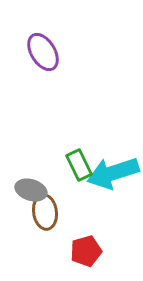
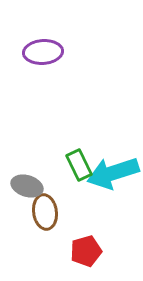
purple ellipse: rotated 63 degrees counterclockwise
gray ellipse: moved 4 px left, 4 px up
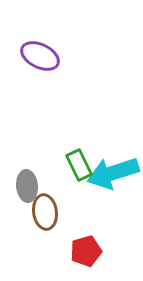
purple ellipse: moved 3 px left, 4 px down; rotated 30 degrees clockwise
gray ellipse: rotated 68 degrees clockwise
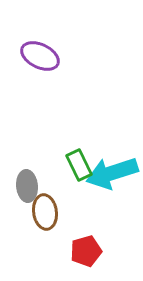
cyan arrow: moved 1 px left
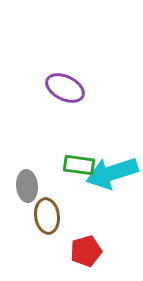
purple ellipse: moved 25 px right, 32 px down
green rectangle: rotated 56 degrees counterclockwise
brown ellipse: moved 2 px right, 4 px down
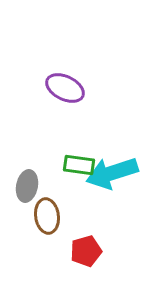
gray ellipse: rotated 16 degrees clockwise
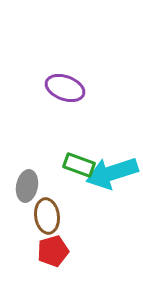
purple ellipse: rotated 6 degrees counterclockwise
green rectangle: rotated 12 degrees clockwise
red pentagon: moved 33 px left
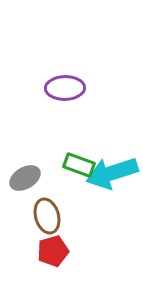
purple ellipse: rotated 21 degrees counterclockwise
gray ellipse: moved 2 px left, 8 px up; rotated 48 degrees clockwise
brown ellipse: rotated 8 degrees counterclockwise
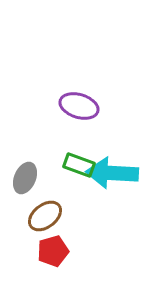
purple ellipse: moved 14 px right, 18 px down; rotated 18 degrees clockwise
cyan arrow: rotated 21 degrees clockwise
gray ellipse: rotated 36 degrees counterclockwise
brown ellipse: moved 2 px left; rotated 68 degrees clockwise
